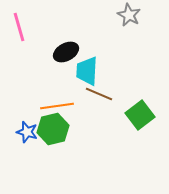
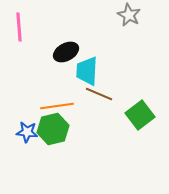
pink line: rotated 12 degrees clockwise
blue star: rotated 10 degrees counterclockwise
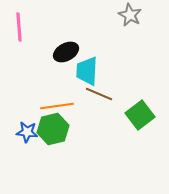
gray star: moved 1 px right
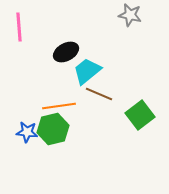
gray star: rotated 15 degrees counterclockwise
cyan trapezoid: rotated 48 degrees clockwise
orange line: moved 2 px right
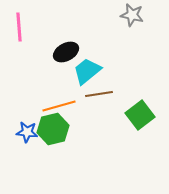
gray star: moved 2 px right
brown line: rotated 32 degrees counterclockwise
orange line: rotated 8 degrees counterclockwise
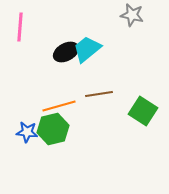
pink line: moved 1 px right; rotated 8 degrees clockwise
cyan trapezoid: moved 22 px up
green square: moved 3 px right, 4 px up; rotated 20 degrees counterclockwise
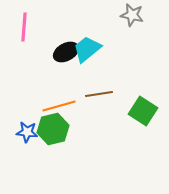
pink line: moved 4 px right
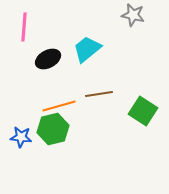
gray star: moved 1 px right
black ellipse: moved 18 px left, 7 px down
blue star: moved 6 px left, 5 px down
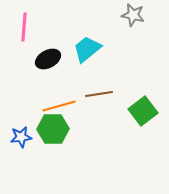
green square: rotated 20 degrees clockwise
green hexagon: rotated 12 degrees clockwise
blue star: rotated 15 degrees counterclockwise
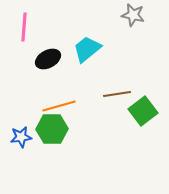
brown line: moved 18 px right
green hexagon: moved 1 px left
